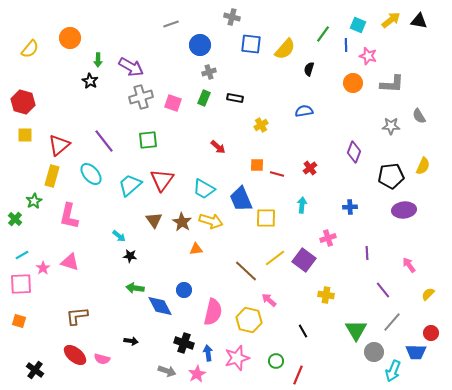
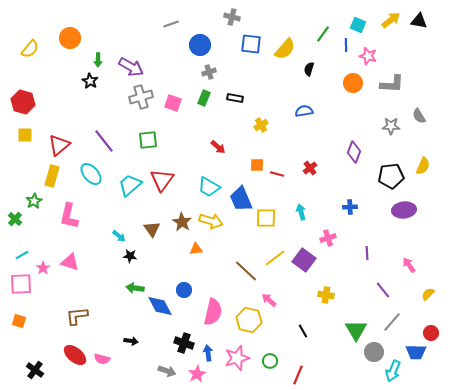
cyan trapezoid at (204, 189): moved 5 px right, 2 px up
cyan arrow at (302, 205): moved 1 px left, 7 px down; rotated 21 degrees counterclockwise
brown triangle at (154, 220): moved 2 px left, 9 px down
green circle at (276, 361): moved 6 px left
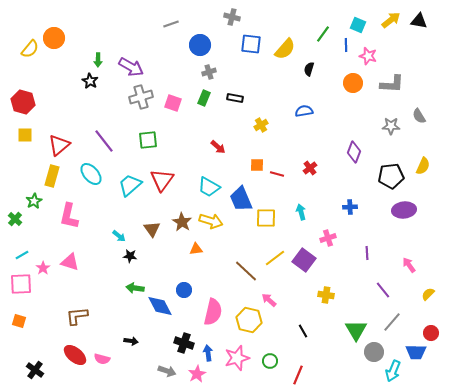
orange circle at (70, 38): moved 16 px left
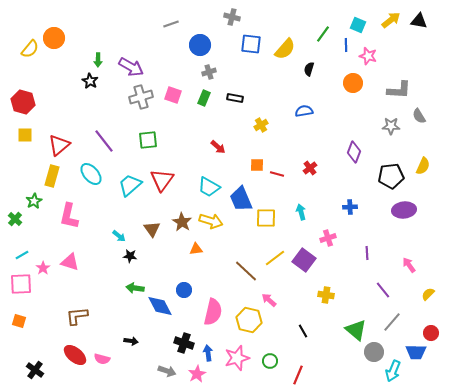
gray L-shape at (392, 84): moved 7 px right, 6 px down
pink square at (173, 103): moved 8 px up
green triangle at (356, 330): rotated 20 degrees counterclockwise
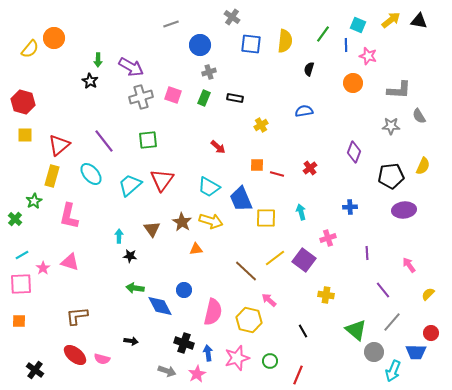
gray cross at (232, 17): rotated 21 degrees clockwise
yellow semicircle at (285, 49): moved 8 px up; rotated 35 degrees counterclockwise
cyan arrow at (119, 236): rotated 128 degrees counterclockwise
orange square at (19, 321): rotated 16 degrees counterclockwise
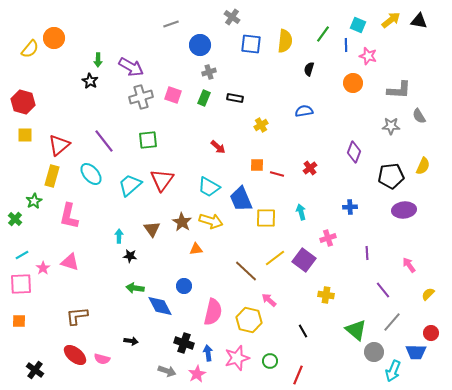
blue circle at (184, 290): moved 4 px up
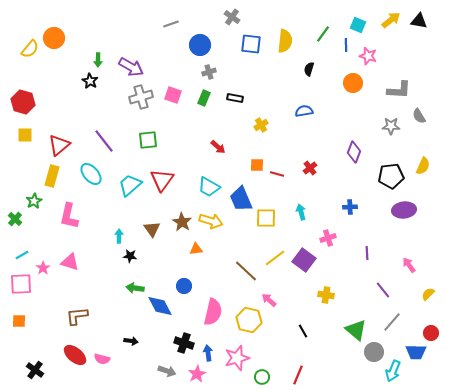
green circle at (270, 361): moved 8 px left, 16 px down
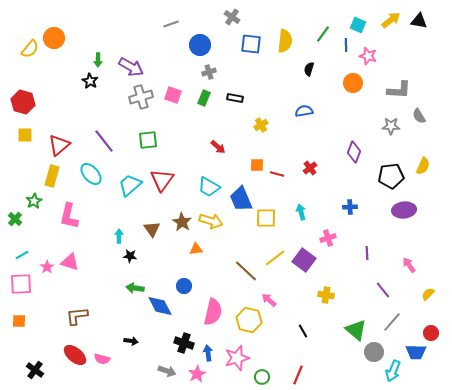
pink star at (43, 268): moved 4 px right, 1 px up
